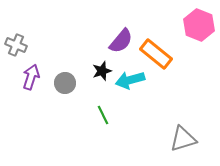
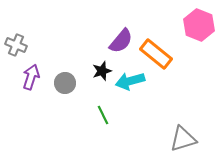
cyan arrow: moved 1 px down
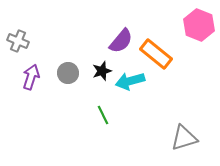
gray cross: moved 2 px right, 4 px up
gray circle: moved 3 px right, 10 px up
gray triangle: moved 1 px right, 1 px up
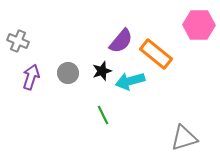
pink hexagon: rotated 20 degrees counterclockwise
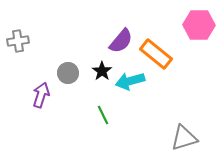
gray cross: rotated 30 degrees counterclockwise
black star: rotated 18 degrees counterclockwise
purple arrow: moved 10 px right, 18 px down
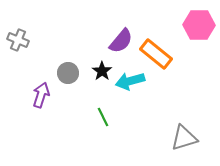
gray cross: moved 1 px up; rotated 30 degrees clockwise
green line: moved 2 px down
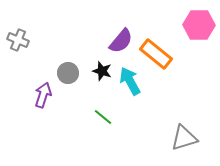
black star: rotated 18 degrees counterclockwise
cyan arrow: rotated 76 degrees clockwise
purple arrow: moved 2 px right
green line: rotated 24 degrees counterclockwise
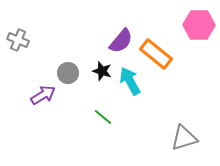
purple arrow: rotated 40 degrees clockwise
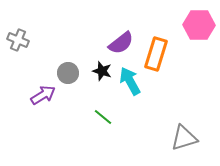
purple semicircle: moved 2 px down; rotated 12 degrees clockwise
orange rectangle: rotated 68 degrees clockwise
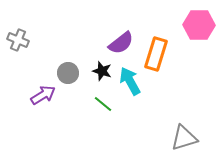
green line: moved 13 px up
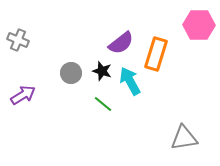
gray circle: moved 3 px right
purple arrow: moved 20 px left
gray triangle: rotated 8 degrees clockwise
